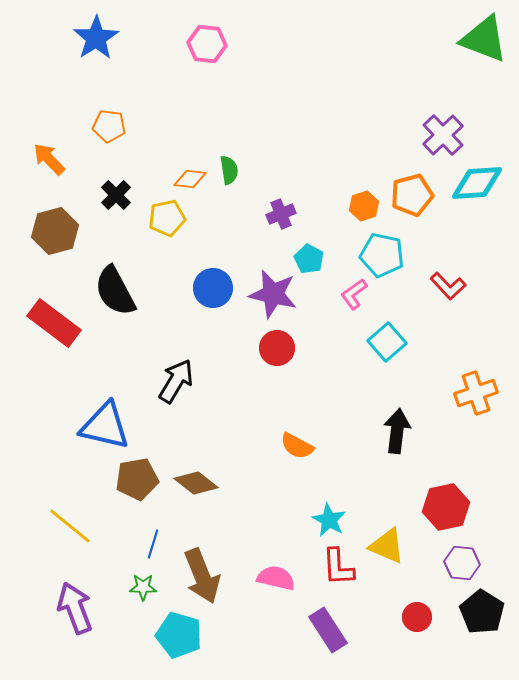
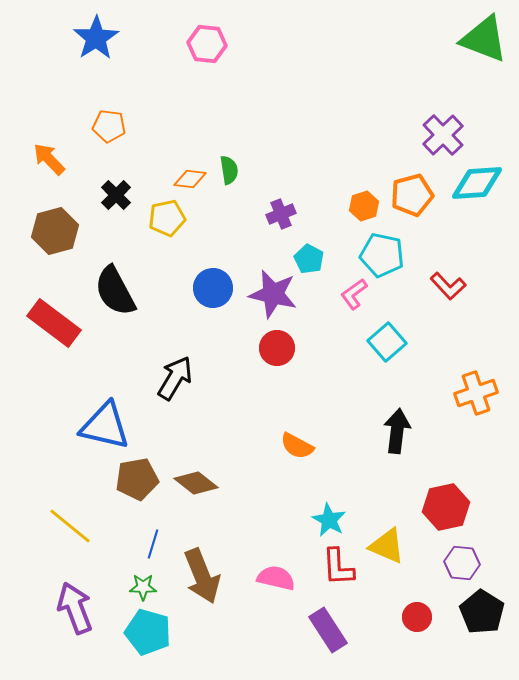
black arrow at (176, 381): moved 1 px left, 3 px up
cyan pentagon at (179, 635): moved 31 px left, 3 px up
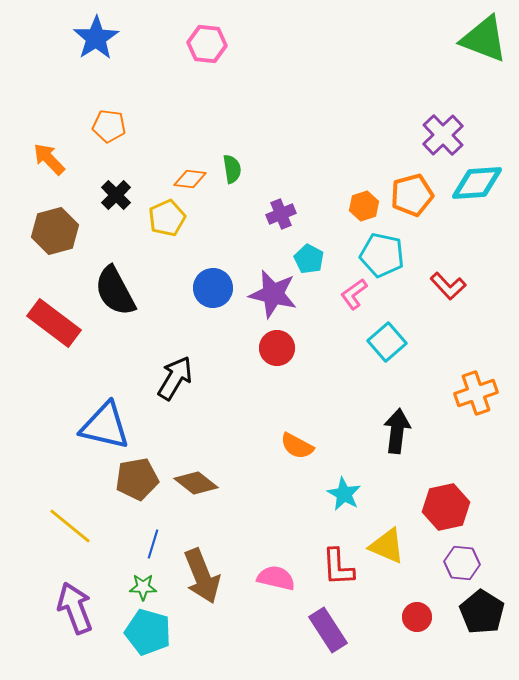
green semicircle at (229, 170): moved 3 px right, 1 px up
yellow pentagon at (167, 218): rotated 12 degrees counterclockwise
cyan star at (329, 520): moved 15 px right, 26 px up
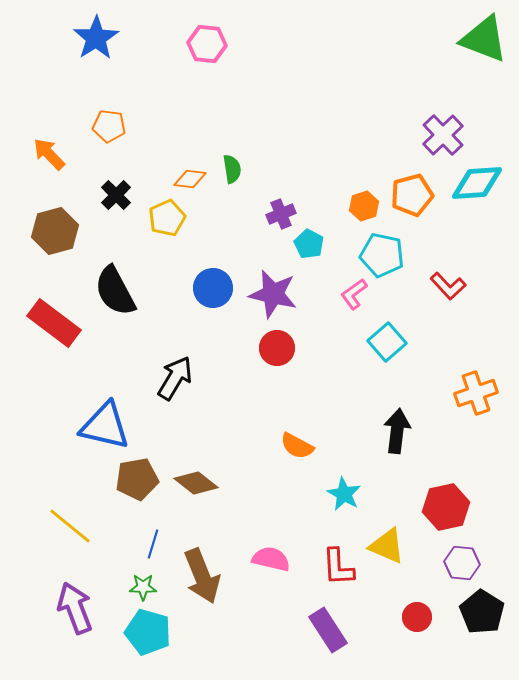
orange arrow at (49, 159): moved 5 px up
cyan pentagon at (309, 259): moved 15 px up
pink semicircle at (276, 578): moved 5 px left, 19 px up
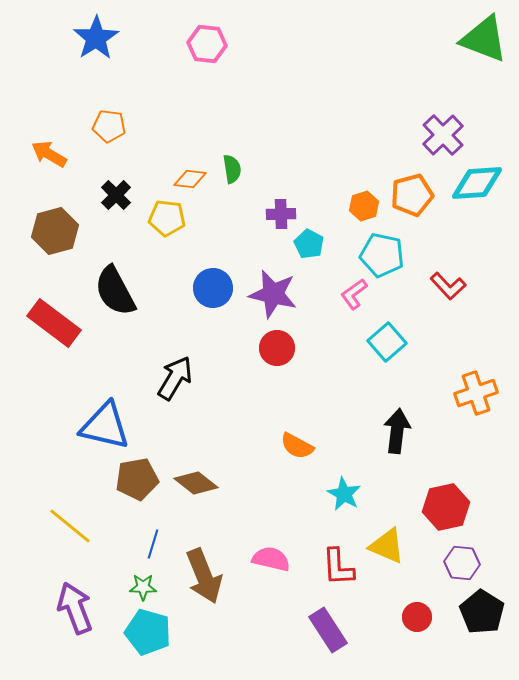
orange arrow at (49, 154): rotated 15 degrees counterclockwise
purple cross at (281, 214): rotated 20 degrees clockwise
yellow pentagon at (167, 218): rotated 30 degrees clockwise
brown arrow at (202, 576): moved 2 px right
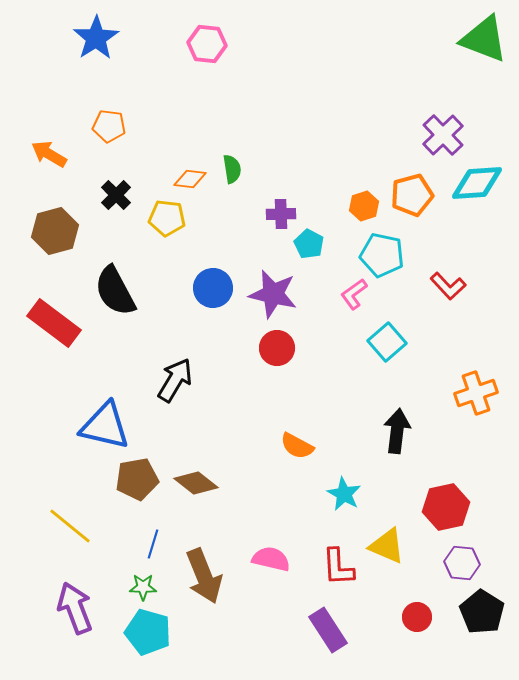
black arrow at (175, 378): moved 2 px down
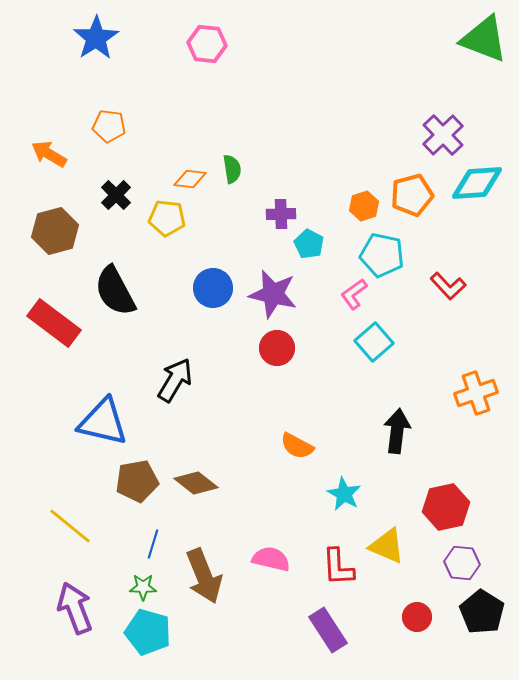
cyan square at (387, 342): moved 13 px left
blue triangle at (105, 426): moved 2 px left, 4 px up
brown pentagon at (137, 479): moved 2 px down
